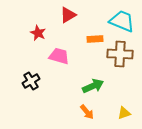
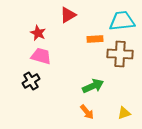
cyan trapezoid: rotated 28 degrees counterclockwise
pink trapezoid: moved 18 px left
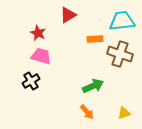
brown cross: rotated 15 degrees clockwise
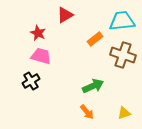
red triangle: moved 3 px left
orange rectangle: rotated 35 degrees counterclockwise
brown cross: moved 3 px right, 1 px down
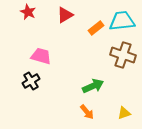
red star: moved 10 px left, 21 px up
orange rectangle: moved 1 px right, 11 px up
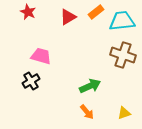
red triangle: moved 3 px right, 2 px down
orange rectangle: moved 16 px up
green arrow: moved 3 px left
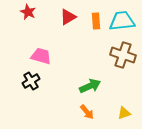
orange rectangle: moved 9 px down; rotated 56 degrees counterclockwise
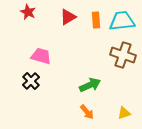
orange rectangle: moved 1 px up
black cross: rotated 12 degrees counterclockwise
green arrow: moved 1 px up
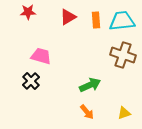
red star: rotated 28 degrees counterclockwise
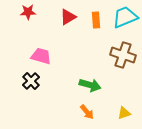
cyan trapezoid: moved 3 px right, 4 px up; rotated 16 degrees counterclockwise
green arrow: rotated 40 degrees clockwise
